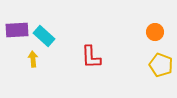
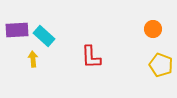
orange circle: moved 2 px left, 3 px up
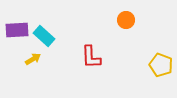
orange circle: moved 27 px left, 9 px up
yellow arrow: rotated 63 degrees clockwise
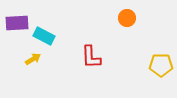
orange circle: moved 1 px right, 2 px up
purple rectangle: moved 7 px up
cyan rectangle: rotated 15 degrees counterclockwise
yellow pentagon: rotated 20 degrees counterclockwise
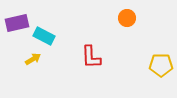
purple rectangle: rotated 10 degrees counterclockwise
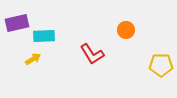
orange circle: moved 1 px left, 12 px down
cyan rectangle: rotated 30 degrees counterclockwise
red L-shape: moved 1 px right, 3 px up; rotated 30 degrees counterclockwise
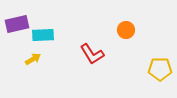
purple rectangle: moved 1 px down
cyan rectangle: moved 1 px left, 1 px up
yellow pentagon: moved 1 px left, 4 px down
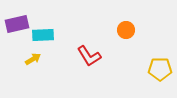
red L-shape: moved 3 px left, 2 px down
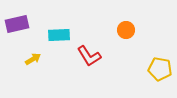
cyan rectangle: moved 16 px right
yellow pentagon: rotated 10 degrees clockwise
